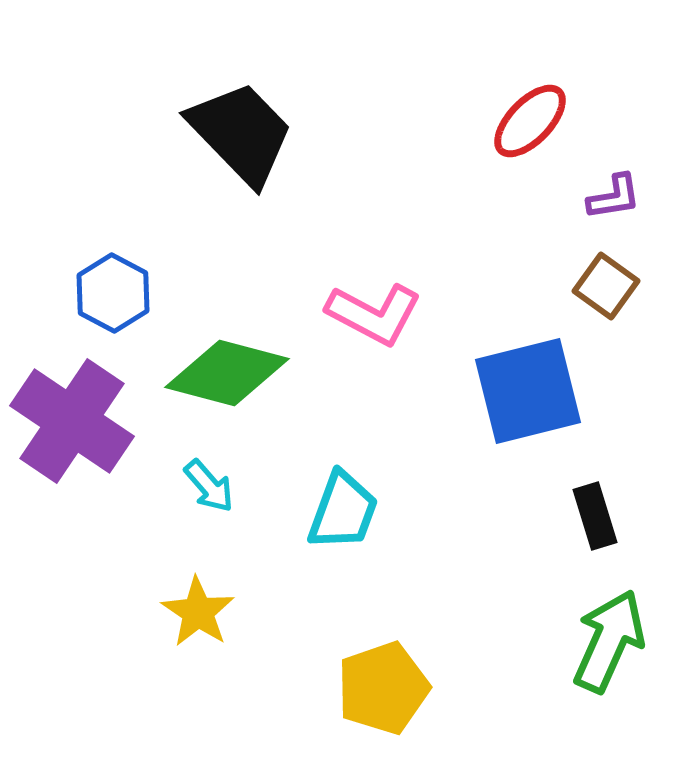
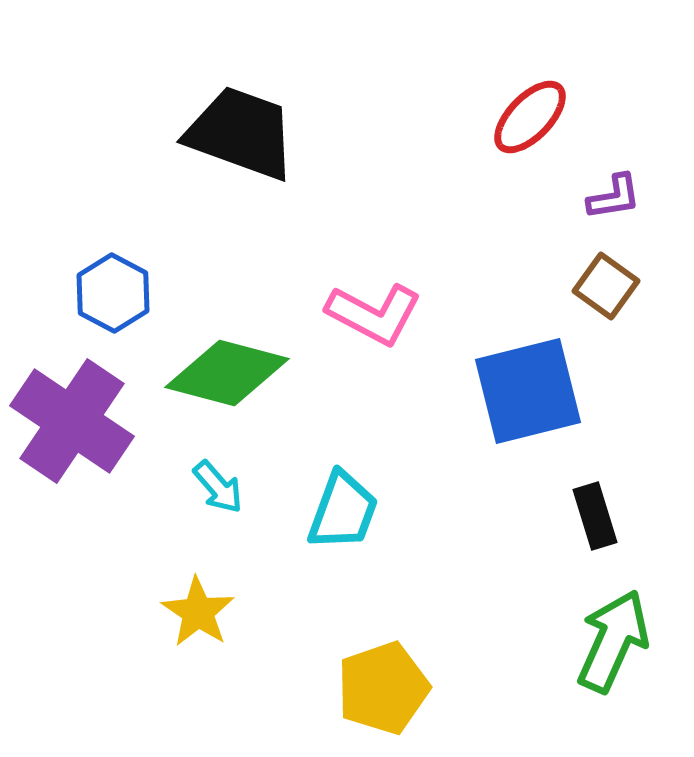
red ellipse: moved 4 px up
black trapezoid: rotated 26 degrees counterclockwise
cyan arrow: moved 9 px right, 1 px down
green arrow: moved 4 px right
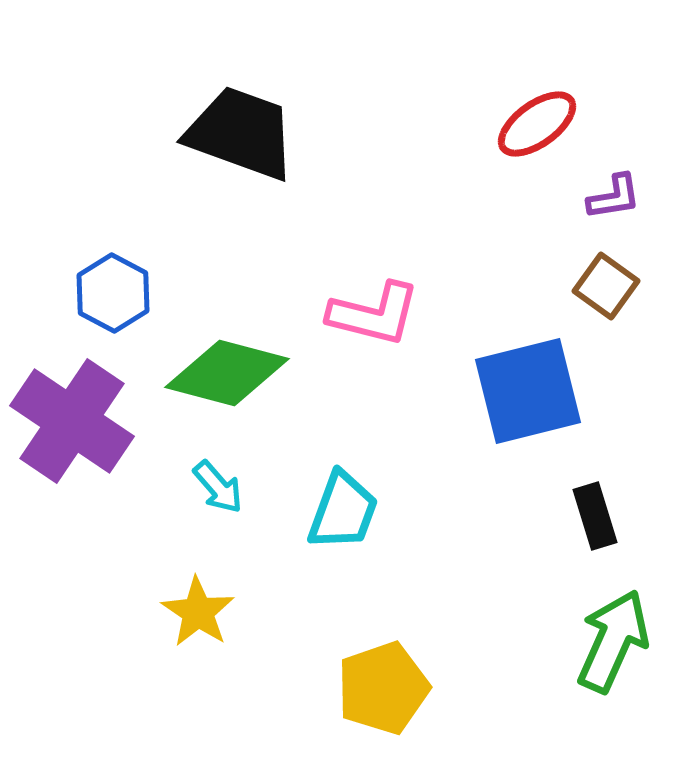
red ellipse: moved 7 px right, 7 px down; rotated 10 degrees clockwise
pink L-shape: rotated 14 degrees counterclockwise
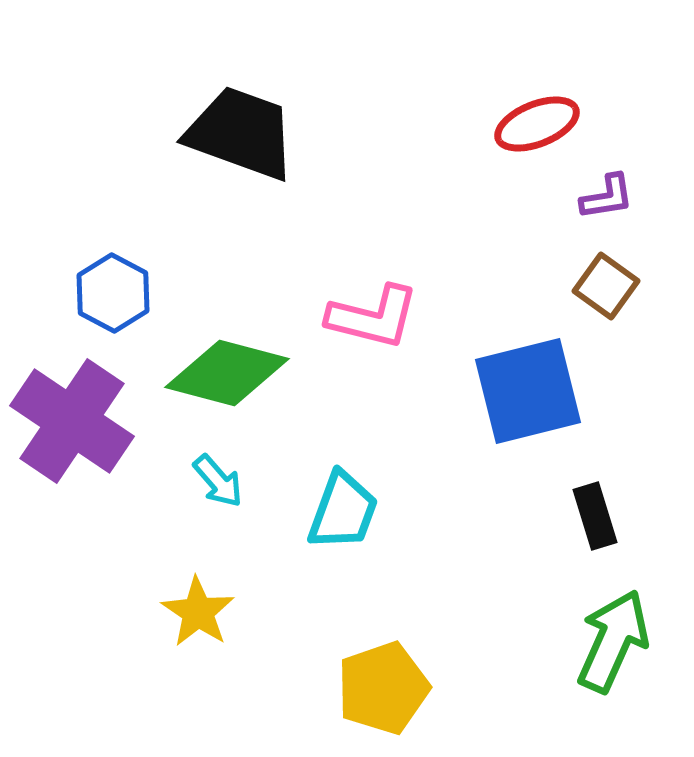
red ellipse: rotated 14 degrees clockwise
purple L-shape: moved 7 px left
pink L-shape: moved 1 px left, 3 px down
cyan arrow: moved 6 px up
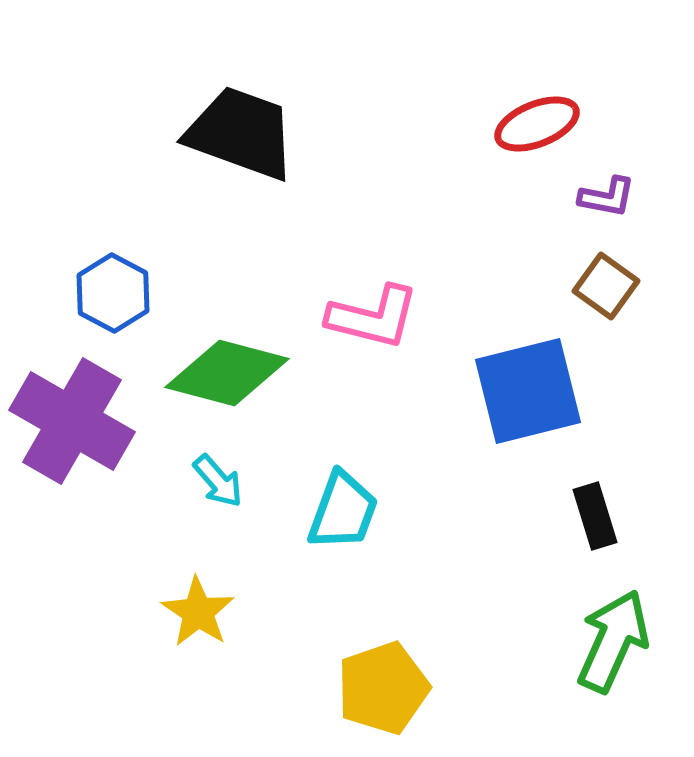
purple L-shape: rotated 20 degrees clockwise
purple cross: rotated 4 degrees counterclockwise
